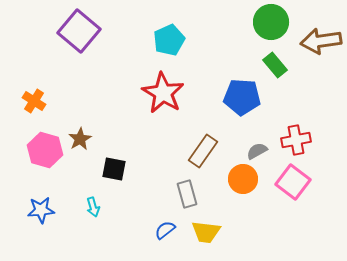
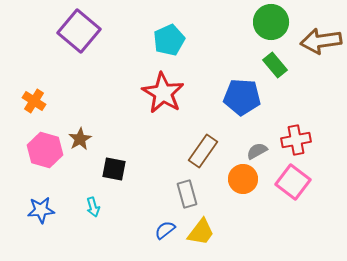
yellow trapezoid: moved 5 px left; rotated 60 degrees counterclockwise
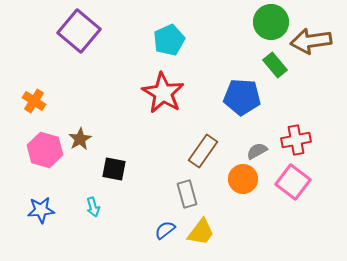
brown arrow: moved 10 px left
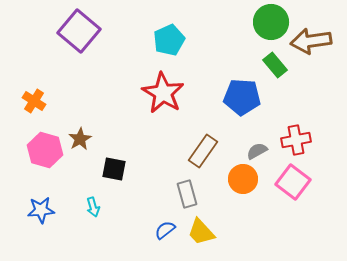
yellow trapezoid: rotated 100 degrees clockwise
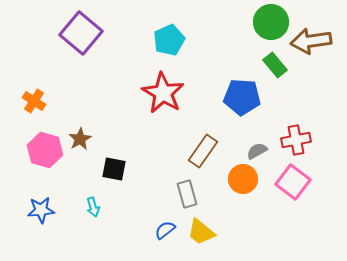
purple square: moved 2 px right, 2 px down
yellow trapezoid: rotated 8 degrees counterclockwise
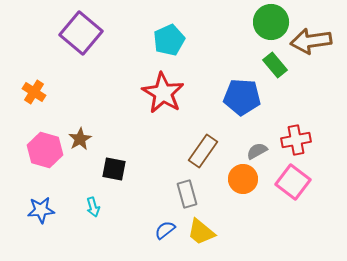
orange cross: moved 9 px up
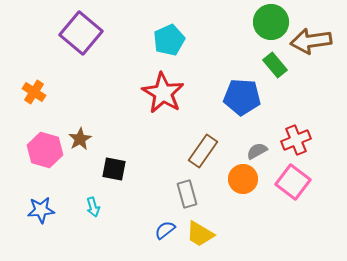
red cross: rotated 12 degrees counterclockwise
yellow trapezoid: moved 1 px left, 2 px down; rotated 8 degrees counterclockwise
